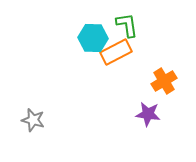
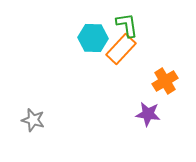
orange rectangle: moved 5 px right, 3 px up; rotated 20 degrees counterclockwise
orange cross: moved 1 px right
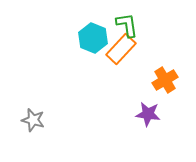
cyan hexagon: rotated 20 degrees clockwise
orange cross: moved 1 px up
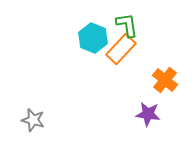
orange cross: rotated 20 degrees counterclockwise
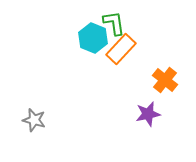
green L-shape: moved 13 px left, 2 px up
purple star: rotated 20 degrees counterclockwise
gray star: moved 1 px right
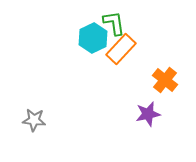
cyan hexagon: rotated 12 degrees clockwise
gray star: rotated 10 degrees counterclockwise
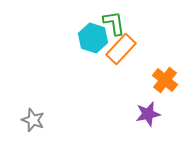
cyan hexagon: rotated 16 degrees counterclockwise
gray star: moved 1 px left; rotated 15 degrees clockwise
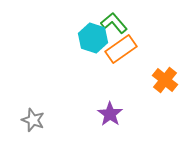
green L-shape: rotated 32 degrees counterclockwise
orange rectangle: rotated 12 degrees clockwise
purple star: moved 38 px left; rotated 25 degrees counterclockwise
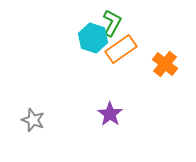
green L-shape: moved 2 px left; rotated 68 degrees clockwise
orange cross: moved 16 px up
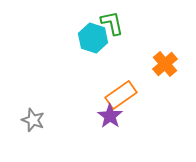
green L-shape: rotated 40 degrees counterclockwise
orange rectangle: moved 46 px down
orange cross: rotated 10 degrees clockwise
purple star: moved 2 px down
